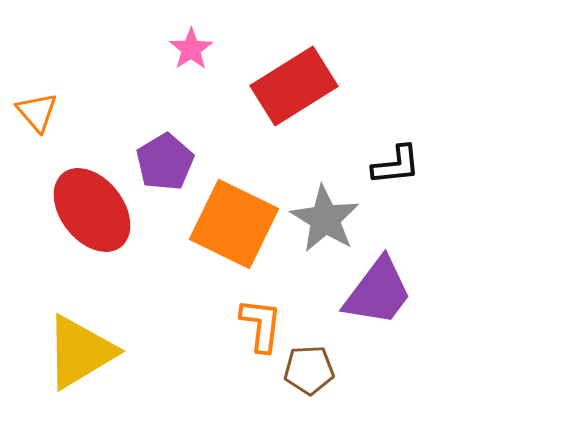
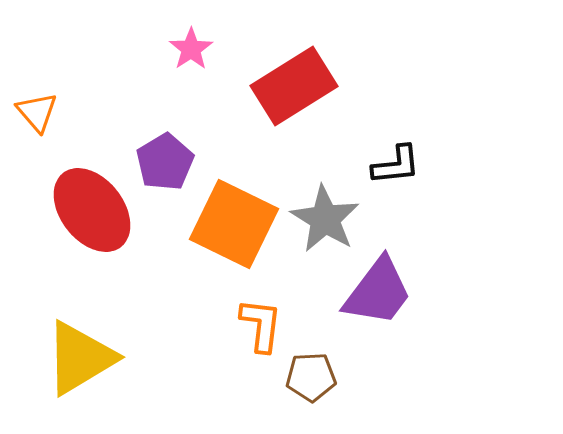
yellow triangle: moved 6 px down
brown pentagon: moved 2 px right, 7 px down
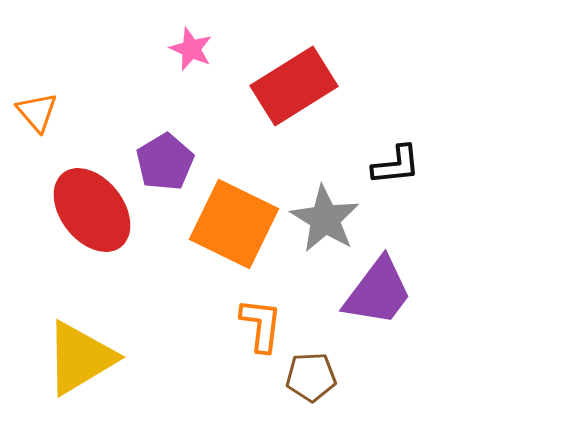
pink star: rotated 15 degrees counterclockwise
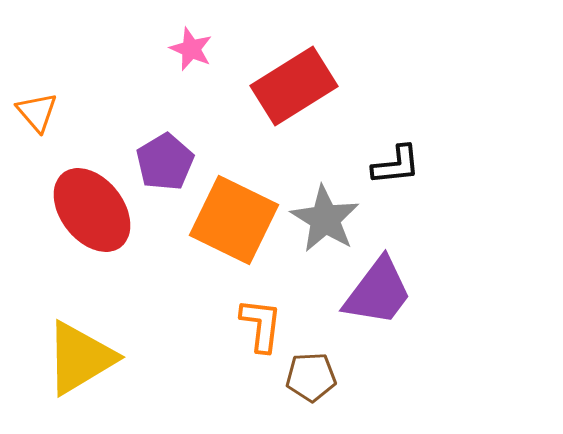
orange square: moved 4 px up
